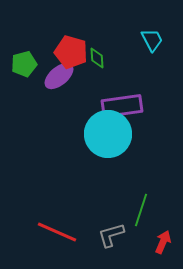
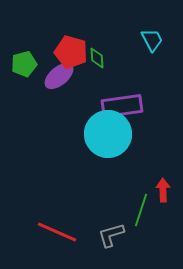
red arrow: moved 52 px up; rotated 25 degrees counterclockwise
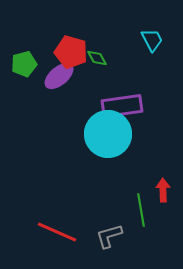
green diamond: rotated 25 degrees counterclockwise
green line: rotated 28 degrees counterclockwise
gray L-shape: moved 2 px left, 1 px down
